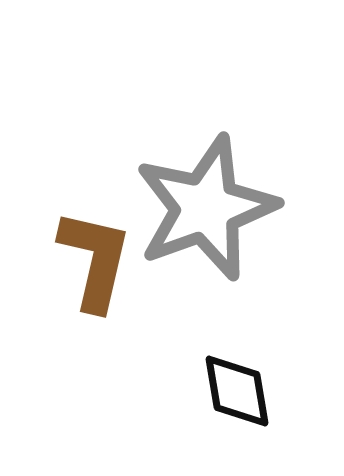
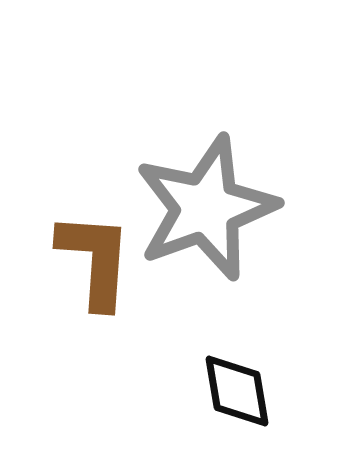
brown L-shape: rotated 9 degrees counterclockwise
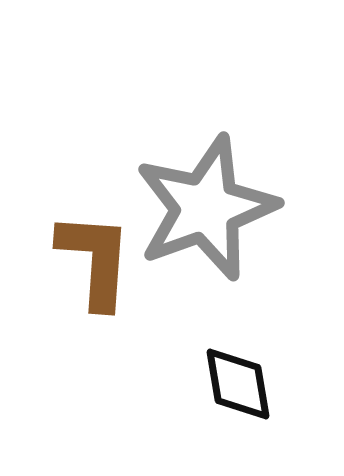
black diamond: moved 1 px right, 7 px up
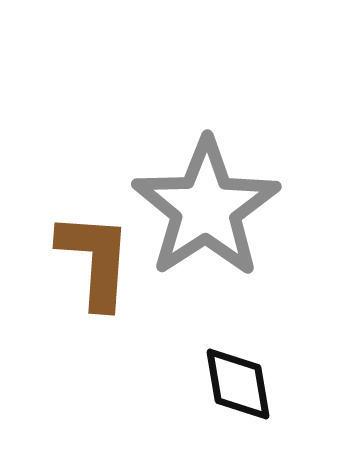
gray star: rotated 13 degrees counterclockwise
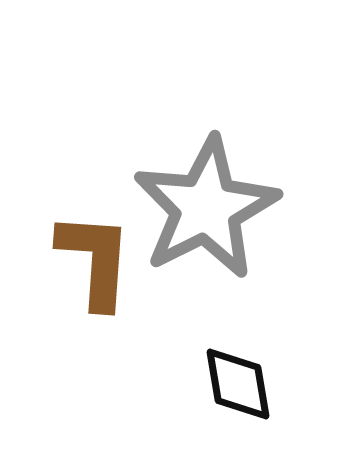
gray star: rotated 6 degrees clockwise
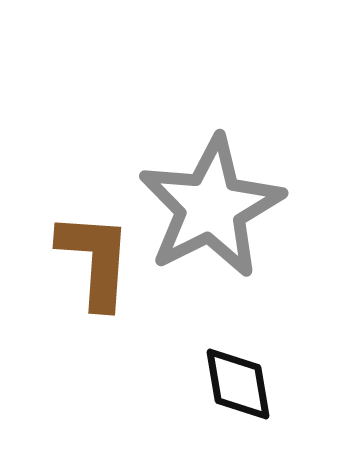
gray star: moved 5 px right, 1 px up
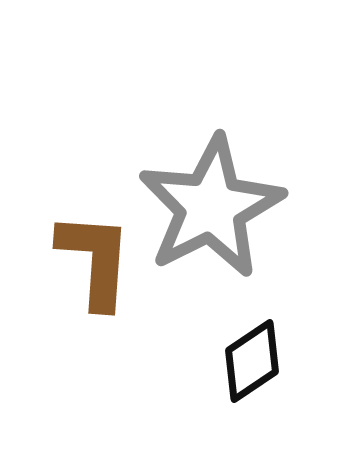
black diamond: moved 14 px right, 23 px up; rotated 66 degrees clockwise
